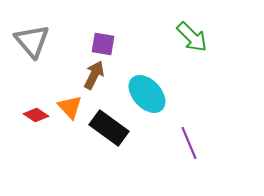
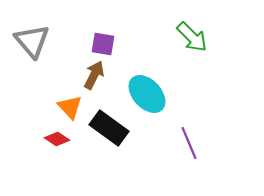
red diamond: moved 21 px right, 24 px down
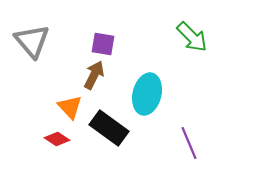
cyan ellipse: rotated 57 degrees clockwise
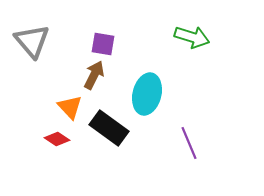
green arrow: rotated 28 degrees counterclockwise
